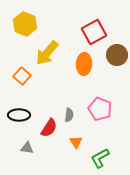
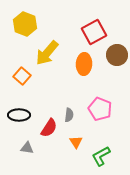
green L-shape: moved 1 px right, 2 px up
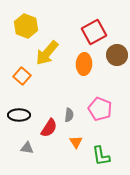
yellow hexagon: moved 1 px right, 2 px down
green L-shape: rotated 70 degrees counterclockwise
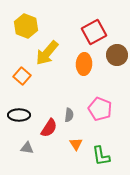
orange triangle: moved 2 px down
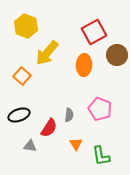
orange ellipse: moved 1 px down
black ellipse: rotated 20 degrees counterclockwise
gray triangle: moved 3 px right, 2 px up
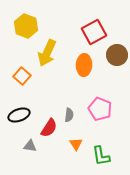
yellow arrow: rotated 16 degrees counterclockwise
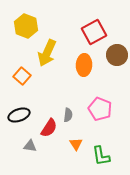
gray semicircle: moved 1 px left
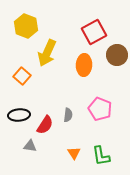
black ellipse: rotated 15 degrees clockwise
red semicircle: moved 4 px left, 3 px up
orange triangle: moved 2 px left, 9 px down
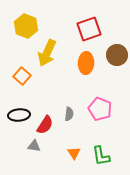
red square: moved 5 px left, 3 px up; rotated 10 degrees clockwise
orange ellipse: moved 2 px right, 2 px up
gray semicircle: moved 1 px right, 1 px up
gray triangle: moved 4 px right
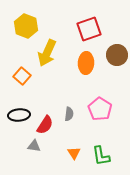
pink pentagon: rotated 10 degrees clockwise
